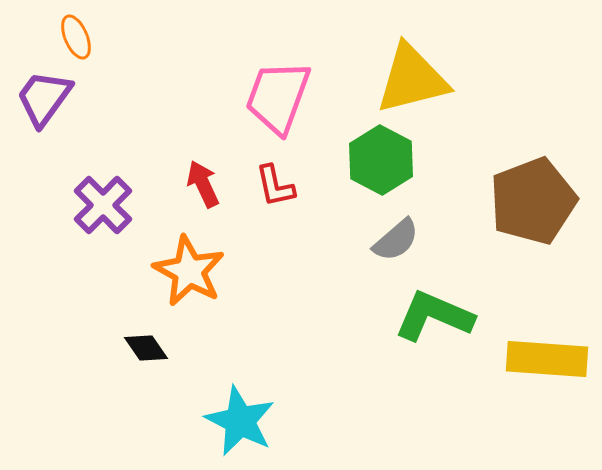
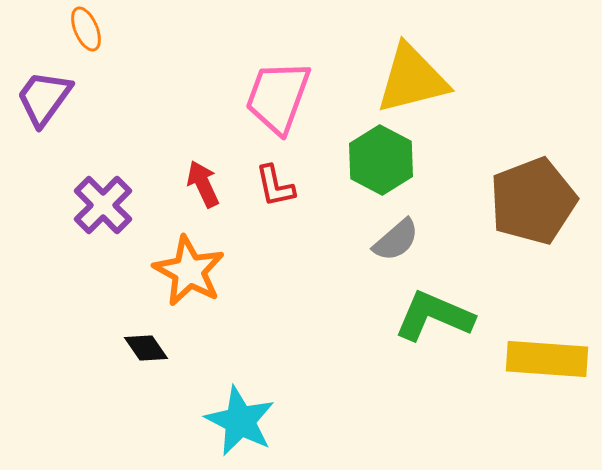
orange ellipse: moved 10 px right, 8 px up
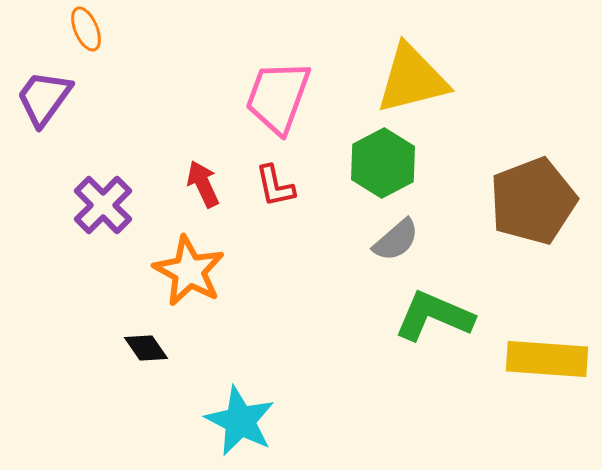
green hexagon: moved 2 px right, 3 px down; rotated 4 degrees clockwise
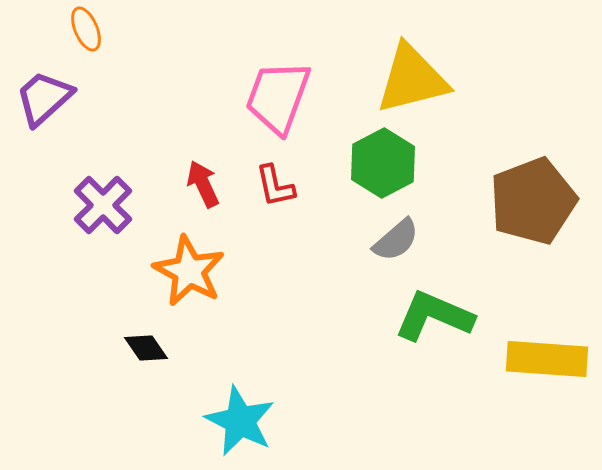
purple trapezoid: rotated 12 degrees clockwise
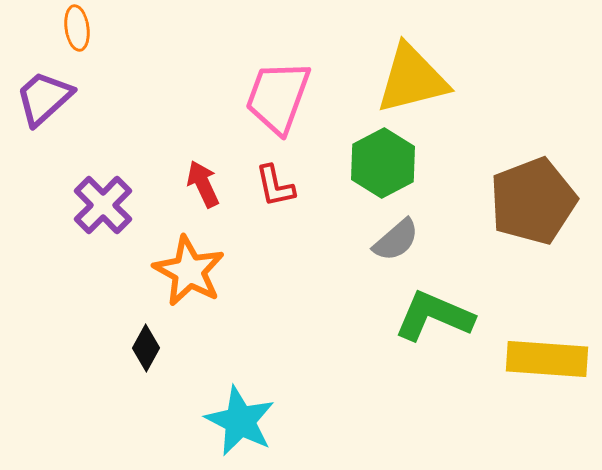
orange ellipse: moved 9 px left, 1 px up; rotated 15 degrees clockwise
black diamond: rotated 63 degrees clockwise
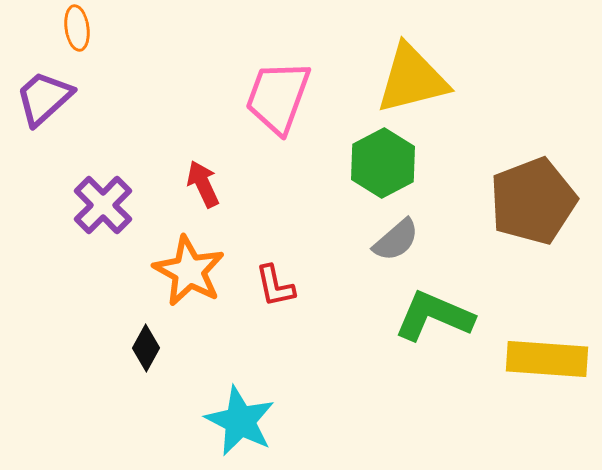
red L-shape: moved 100 px down
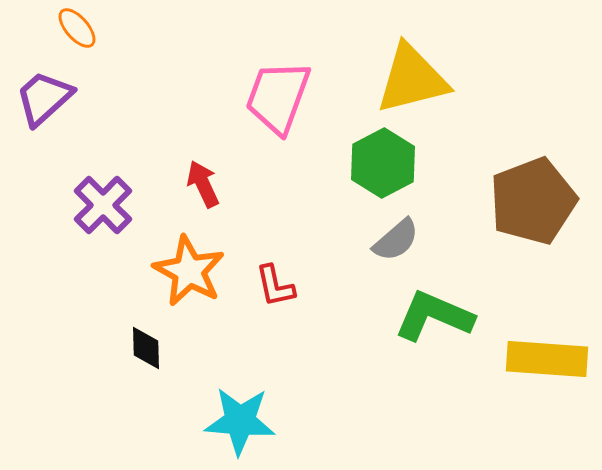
orange ellipse: rotated 33 degrees counterclockwise
black diamond: rotated 30 degrees counterclockwise
cyan star: rotated 22 degrees counterclockwise
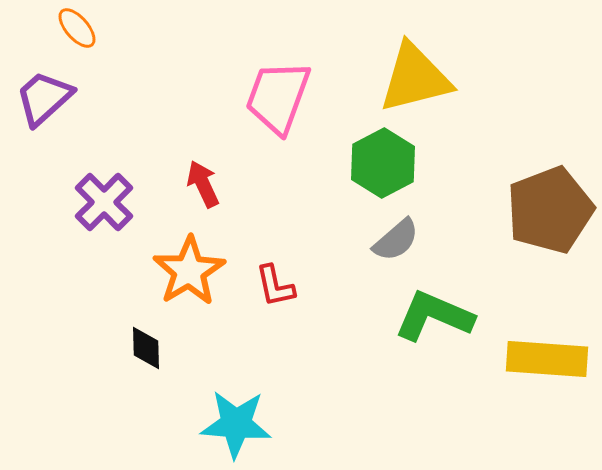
yellow triangle: moved 3 px right, 1 px up
brown pentagon: moved 17 px right, 9 px down
purple cross: moved 1 px right, 3 px up
orange star: rotated 12 degrees clockwise
cyan star: moved 4 px left, 3 px down
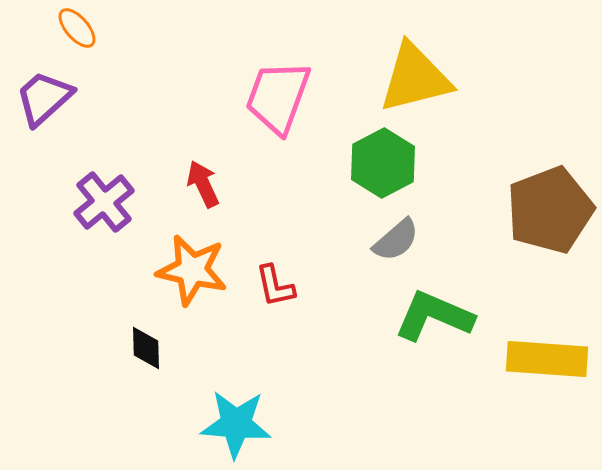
purple cross: rotated 6 degrees clockwise
orange star: moved 3 px right, 1 px up; rotated 28 degrees counterclockwise
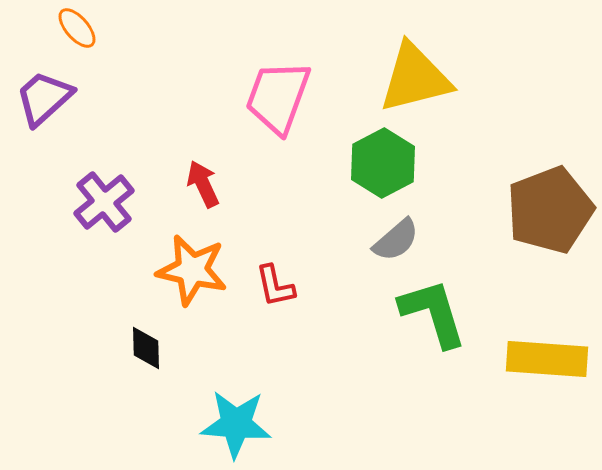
green L-shape: moved 1 px left, 3 px up; rotated 50 degrees clockwise
